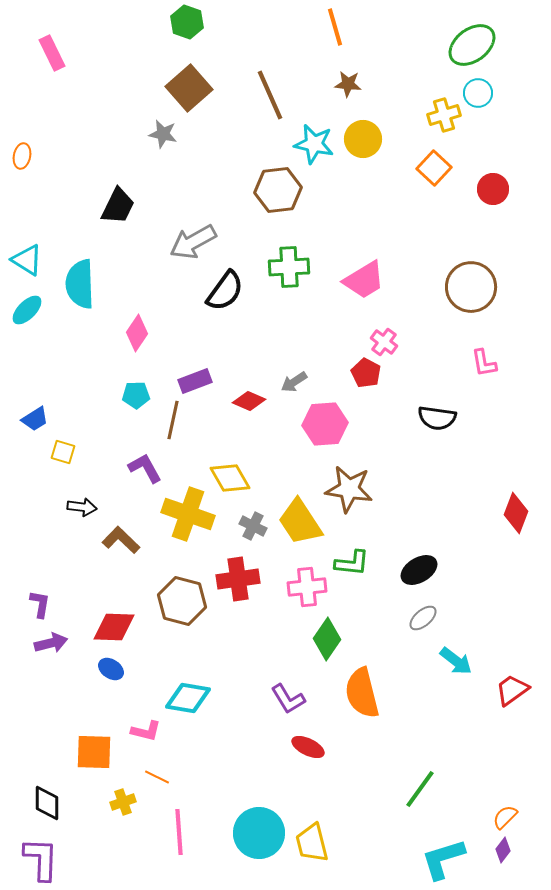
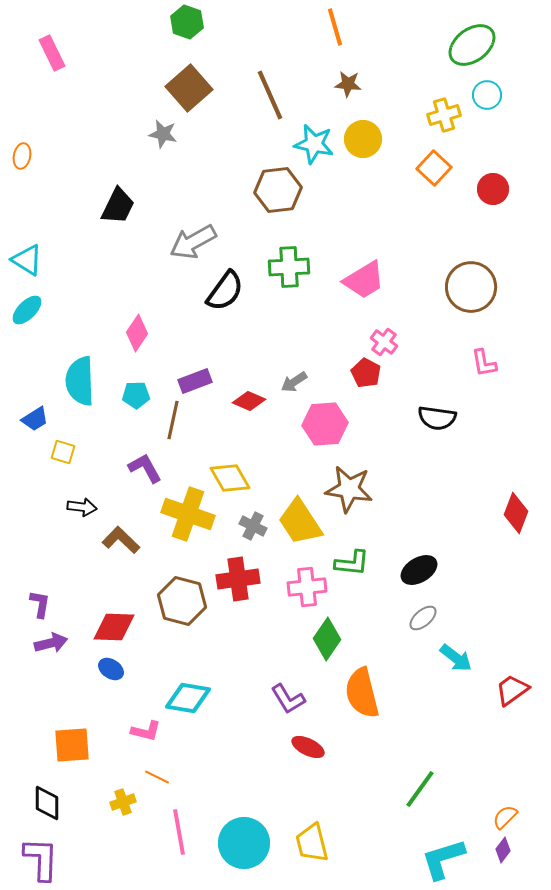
cyan circle at (478, 93): moved 9 px right, 2 px down
cyan semicircle at (80, 284): moved 97 px down
cyan arrow at (456, 661): moved 3 px up
orange square at (94, 752): moved 22 px left, 7 px up; rotated 6 degrees counterclockwise
pink line at (179, 832): rotated 6 degrees counterclockwise
cyan circle at (259, 833): moved 15 px left, 10 px down
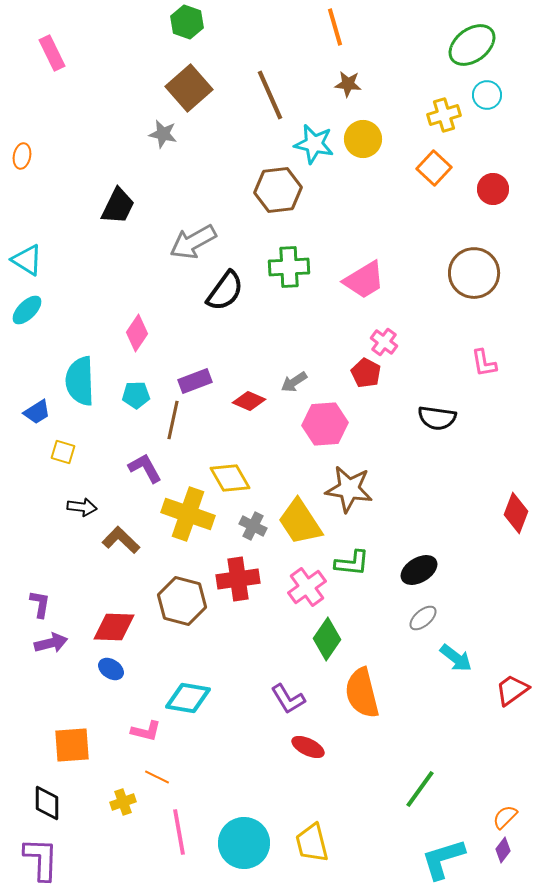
brown circle at (471, 287): moved 3 px right, 14 px up
blue trapezoid at (35, 419): moved 2 px right, 7 px up
pink cross at (307, 587): rotated 30 degrees counterclockwise
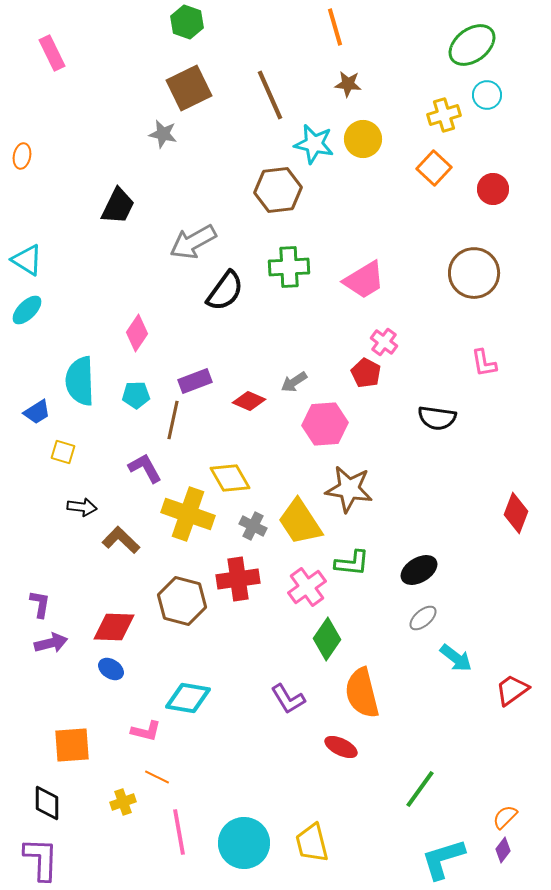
brown square at (189, 88): rotated 15 degrees clockwise
red ellipse at (308, 747): moved 33 px right
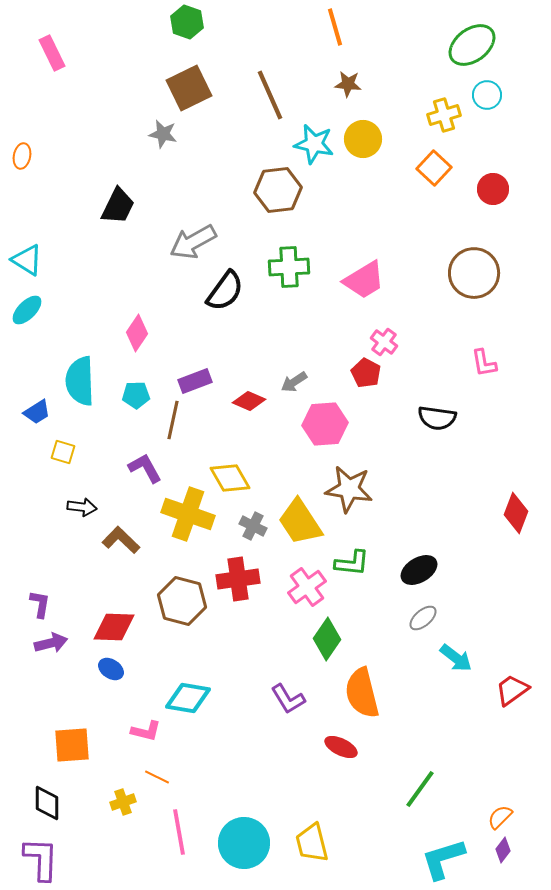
orange semicircle at (505, 817): moved 5 px left
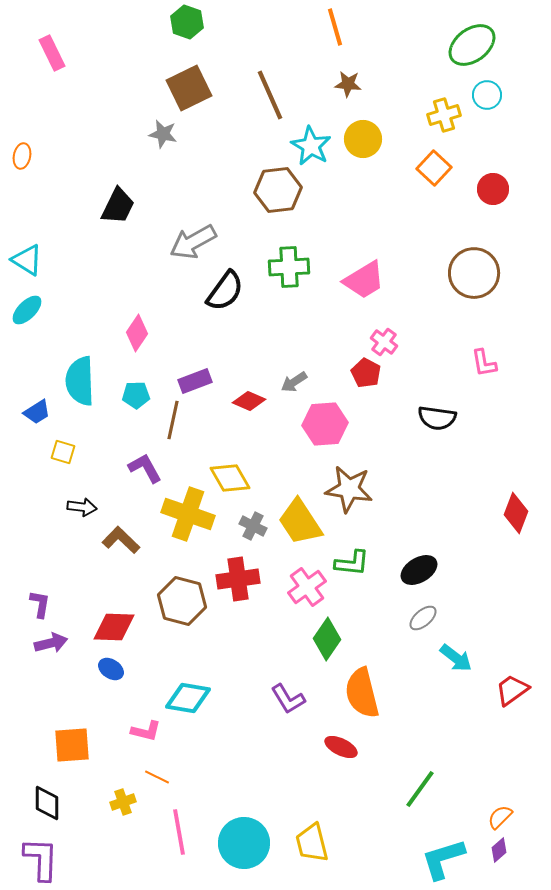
cyan star at (314, 144): moved 3 px left, 2 px down; rotated 18 degrees clockwise
purple diamond at (503, 850): moved 4 px left; rotated 10 degrees clockwise
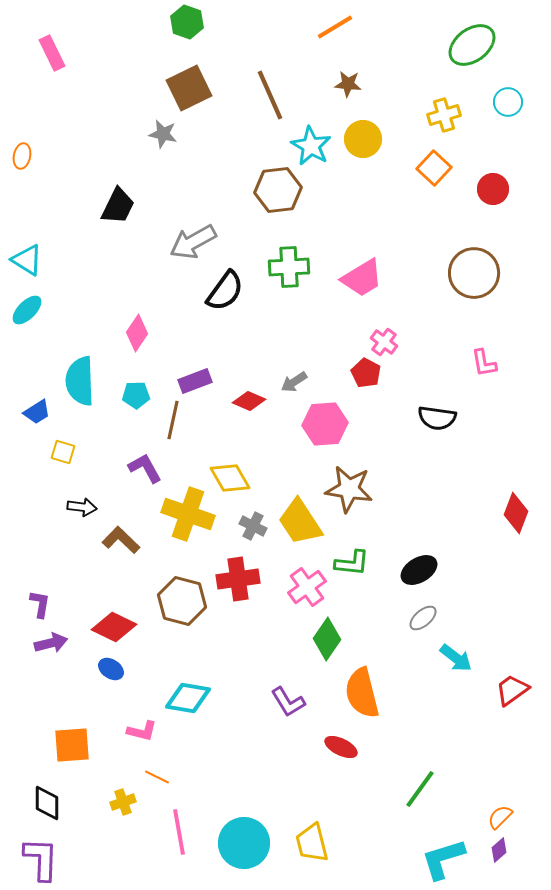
orange line at (335, 27): rotated 75 degrees clockwise
cyan circle at (487, 95): moved 21 px right, 7 px down
pink trapezoid at (364, 280): moved 2 px left, 2 px up
red diamond at (114, 627): rotated 24 degrees clockwise
purple L-shape at (288, 699): moved 3 px down
pink L-shape at (146, 731): moved 4 px left
